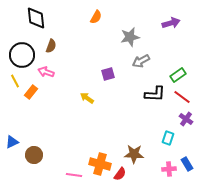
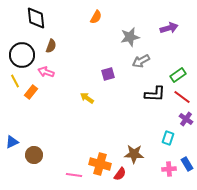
purple arrow: moved 2 px left, 5 px down
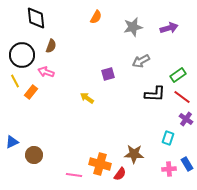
gray star: moved 3 px right, 10 px up
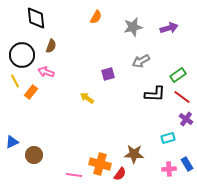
cyan rectangle: rotated 56 degrees clockwise
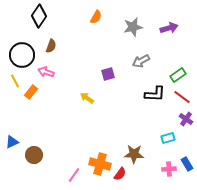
black diamond: moved 3 px right, 2 px up; rotated 40 degrees clockwise
pink line: rotated 63 degrees counterclockwise
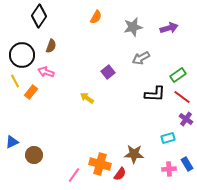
gray arrow: moved 3 px up
purple square: moved 2 px up; rotated 24 degrees counterclockwise
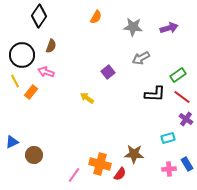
gray star: rotated 18 degrees clockwise
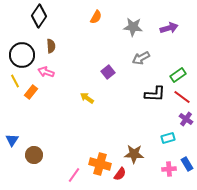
brown semicircle: rotated 24 degrees counterclockwise
blue triangle: moved 2 px up; rotated 32 degrees counterclockwise
